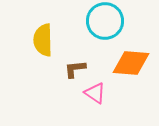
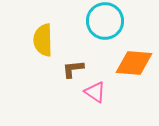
orange diamond: moved 3 px right
brown L-shape: moved 2 px left
pink triangle: moved 1 px up
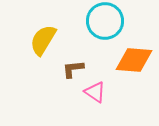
yellow semicircle: rotated 32 degrees clockwise
orange diamond: moved 3 px up
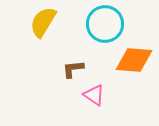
cyan circle: moved 3 px down
yellow semicircle: moved 18 px up
pink triangle: moved 1 px left, 3 px down
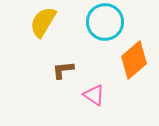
cyan circle: moved 2 px up
orange diamond: rotated 45 degrees counterclockwise
brown L-shape: moved 10 px left, 1 px down
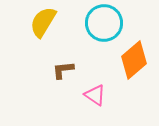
cyan circle: moved 1 px left, 1 px down
pink triangle: moved 1 px right
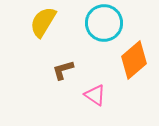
brown L-shape: rotated 10 degrees counterclockwise
